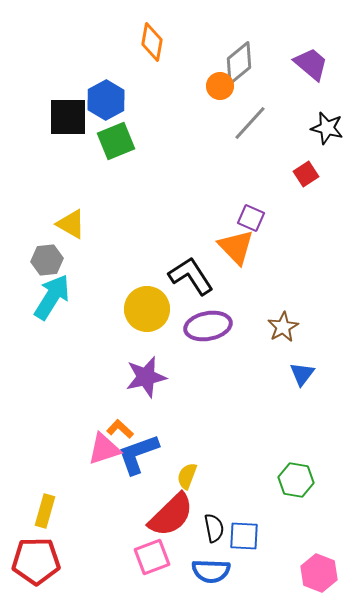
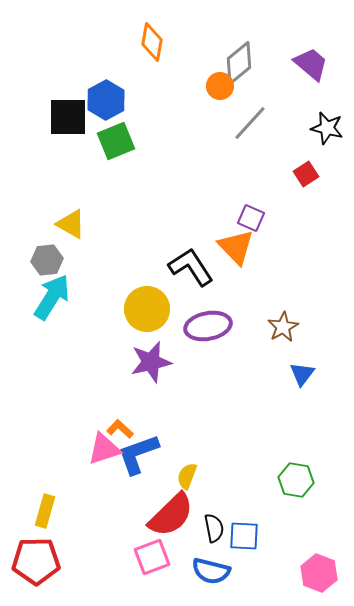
black L-shape: moved 9 px up
purple star: moved 5 px right, 15 px up
blue semicircle: rotated 12 degrees clockwise
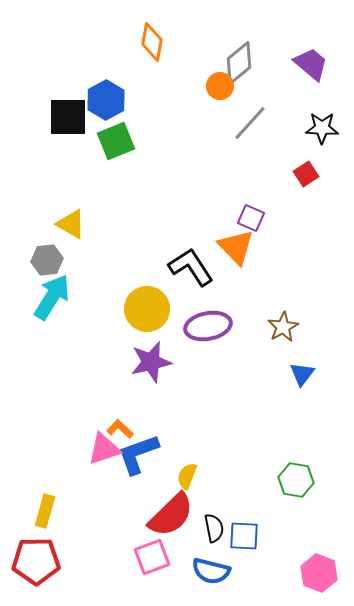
black star: moved 5 px left; rotated 12 degrees counterclockwise
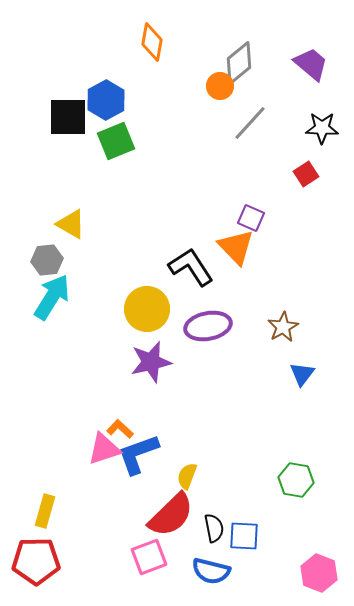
pink square: moved 3 px left
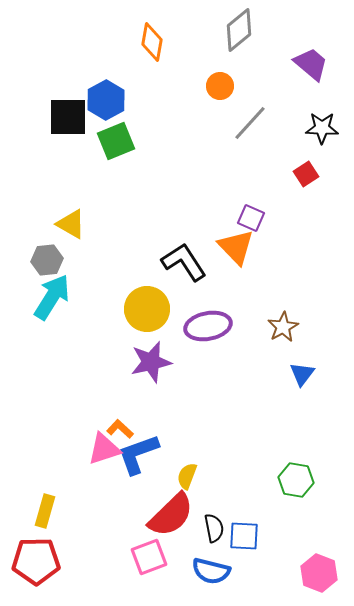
gray diamond: moved 33 px up
black L-shape: moved 7 px left, 5 px up
